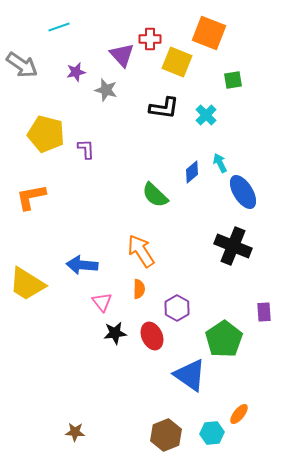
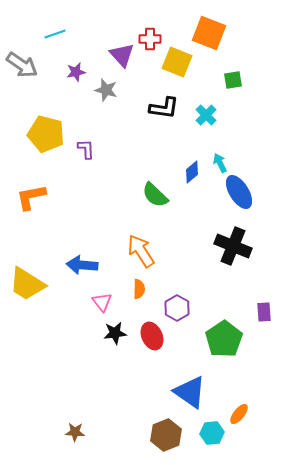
cyan line: moved 4 px left, 7 px down
blue ellipse: moved 4 px left
blue triangle: moved 17 px down
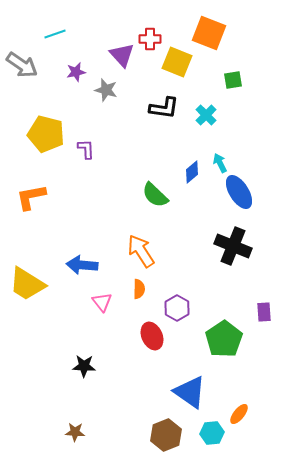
black star: moved 31 px left, 33 px down; rotated 10 degrees clockwise
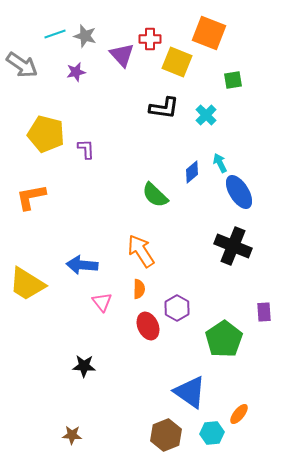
gray star: moved 21 px left, 54 px up
red ellipse: moved 4 px left, 10 px up
brown star: moved 3 px left, 3 px down
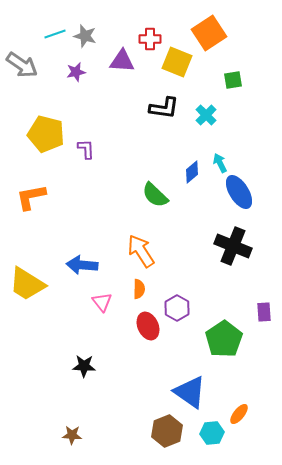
orange square: rotated 36 degrees clockwise
purple triangle: moved 6 px down; rotated 44 degrees counterclockwise
brown hexagon: moved 1 px right, 4 px up
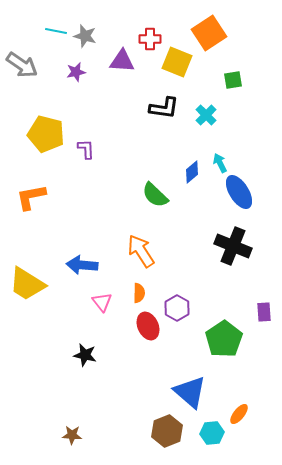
cyan line: moved 1 px right, 3 px up; rotated 30 degrees clockwise
orange semicircle: moved 4 px down
black star: moved 1 px right, 11 px up; rotated 10 degrees clockwise
blue triangle: rotated 6 degrees clockwise
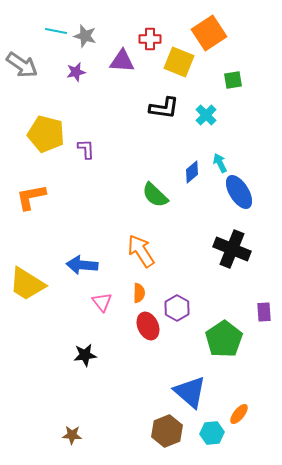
yellow square: moved 2 px right
black cross: moved 1 px left, 3 px down
black star: rotated 20 degrees counterclockwise
